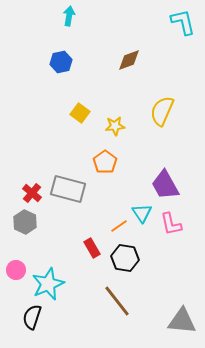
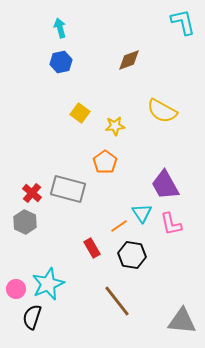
cyan arrow: moved 9 px left, 12 px down; rotated 24 degrees counterclockwise
yellow semicircle: rotated 84 degrees counterclockwise
black hexagon: moved 7 px right, 3 px up
pink circle: moved 19 px down
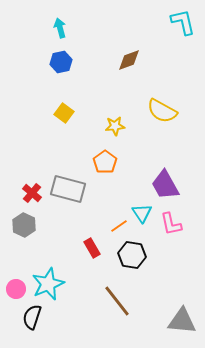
yellow square: moved 16 px left
gray hexagon: moved 1 px left, 3 px down
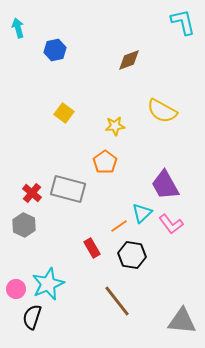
cyan arrow: moved 42 px left
blue hexagon: moved 6 px left, 12 px up
cyan triangle: rotated 20 degrees clockwise
pink L-shape: rotated 25 degrees counterclockwise
